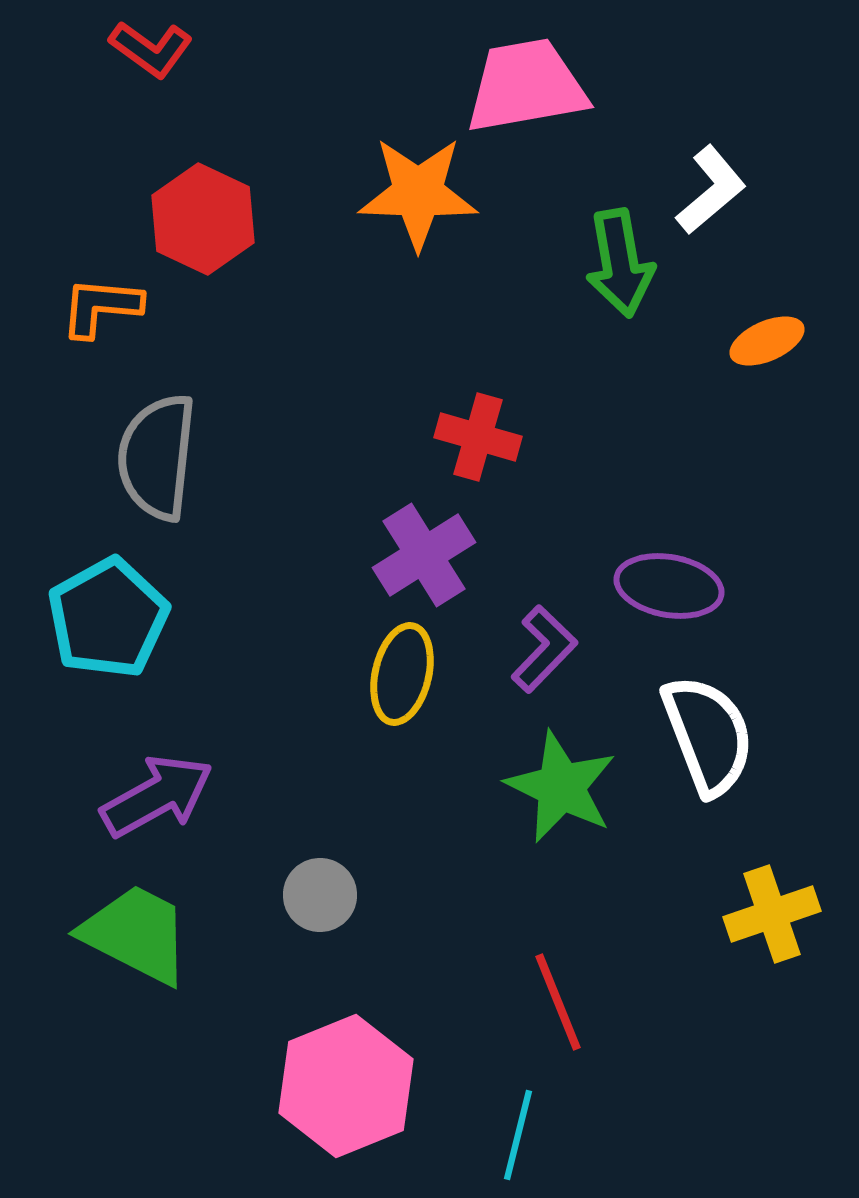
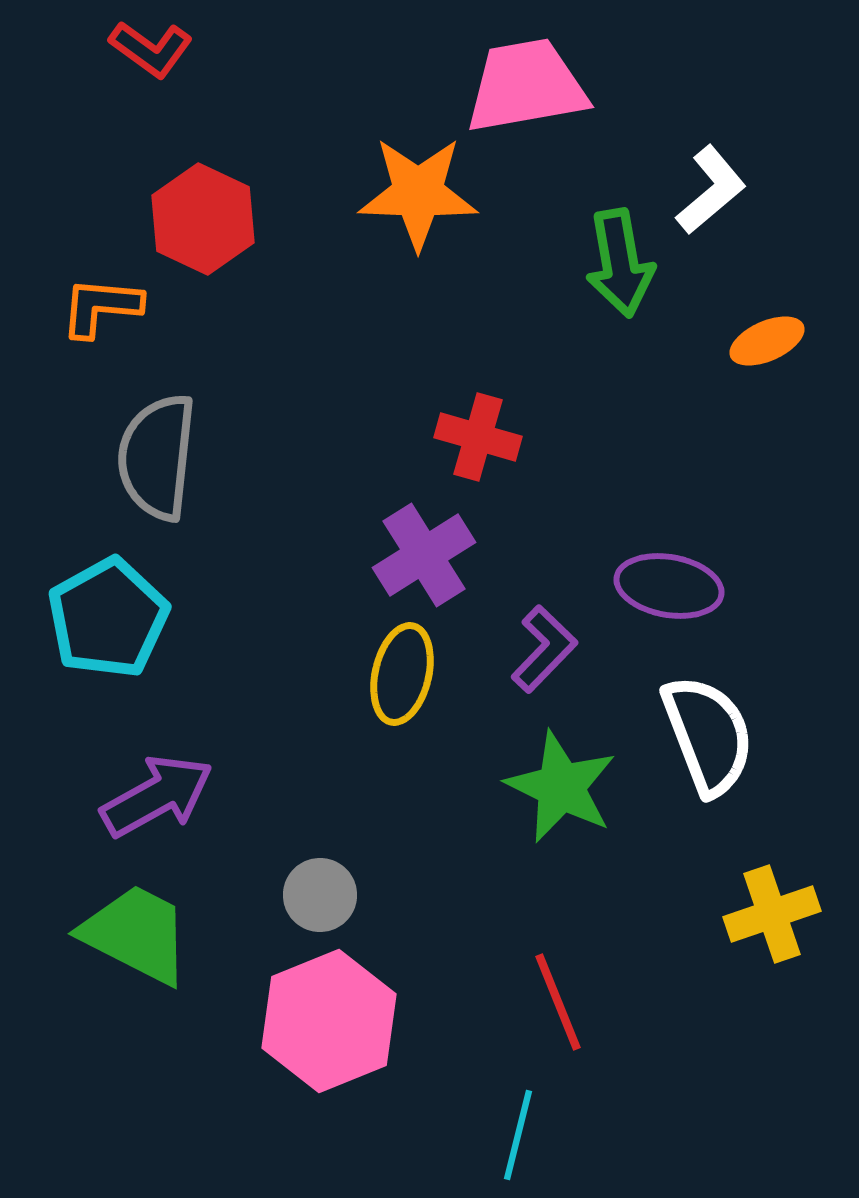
pink hexagon: moved 17 px left, 65 px up
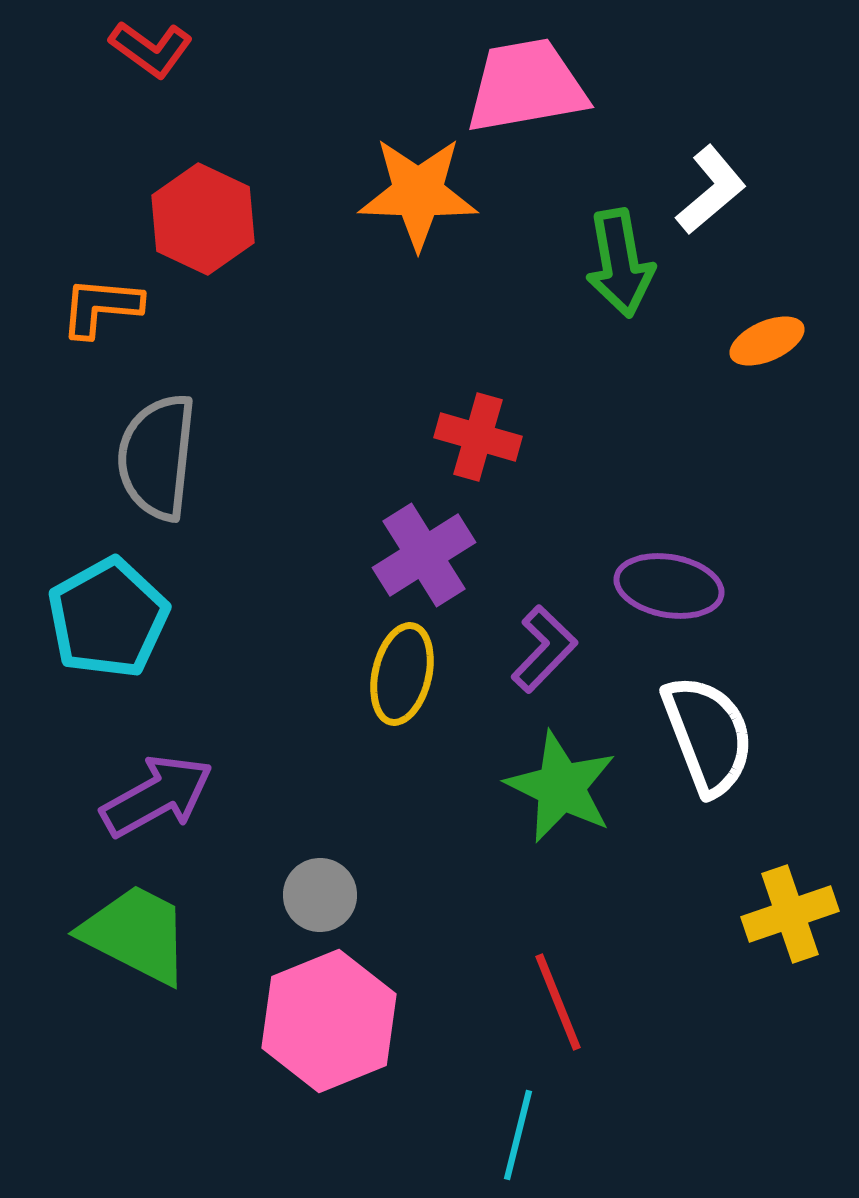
yellow cross: moved 18 px right
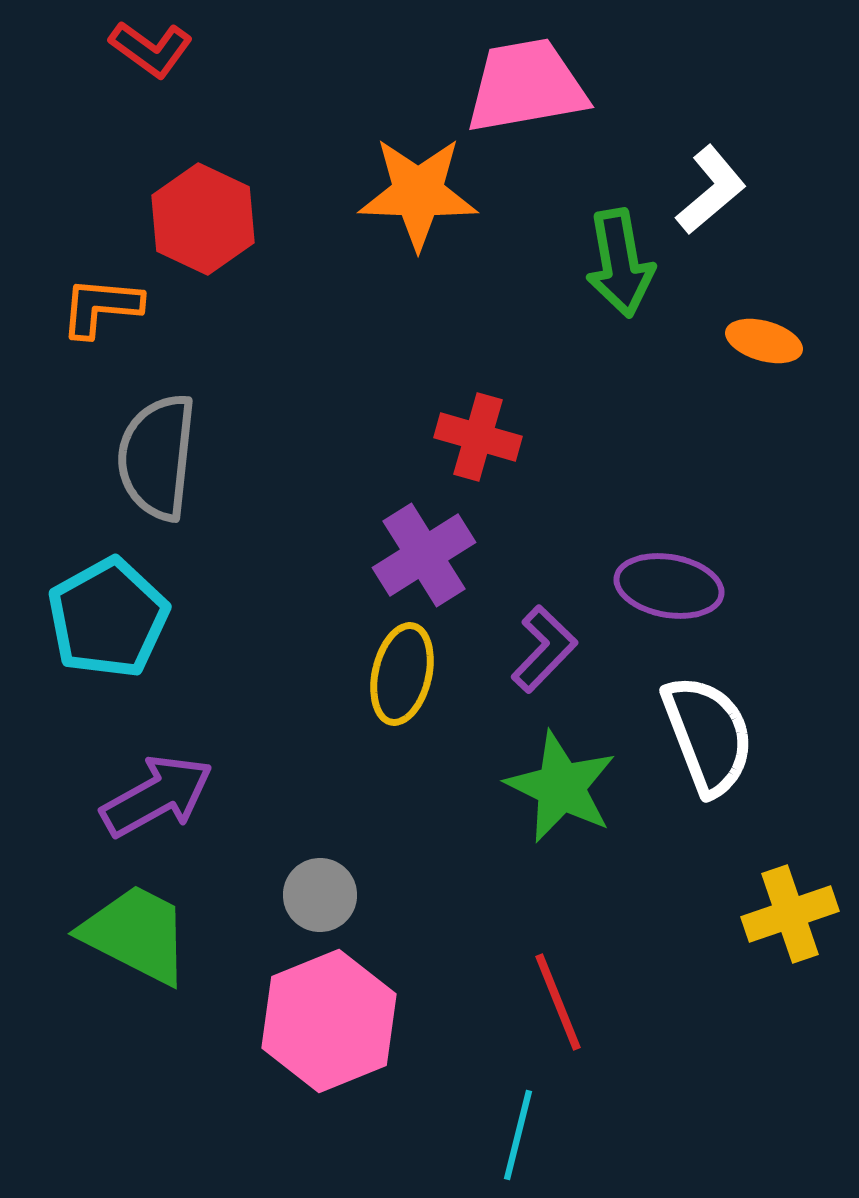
orange ellipse: moved 3 px left; rotated 40 degrees clockwise
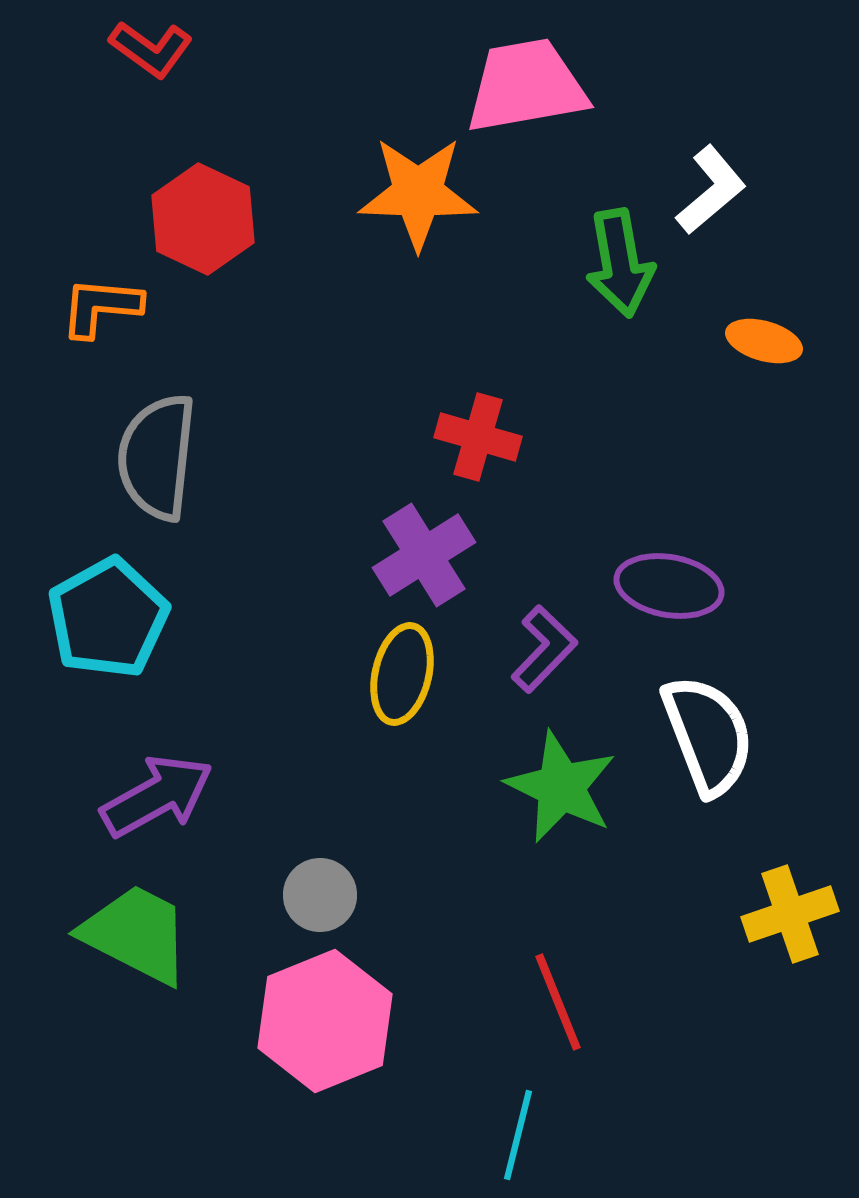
pink hexagon: moved 4 px left
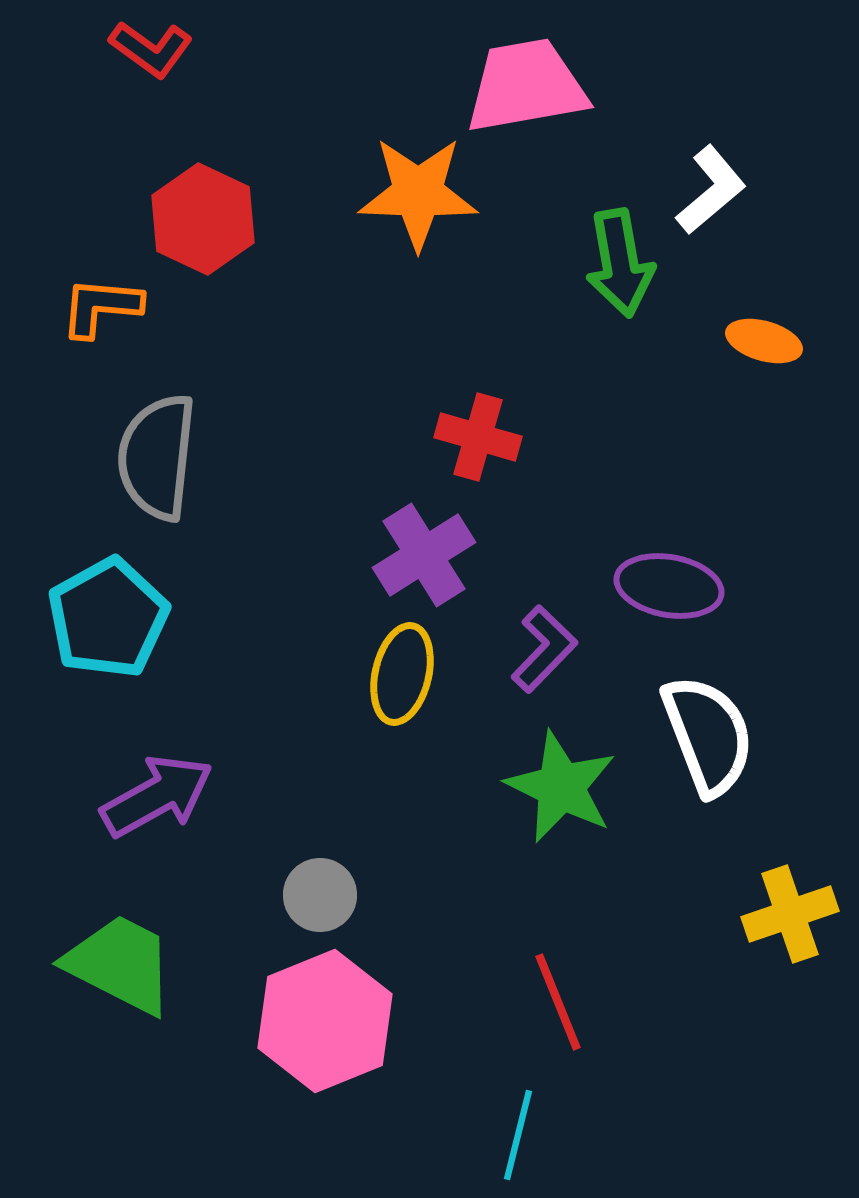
green trapezoid: moved 16 px left, 30 px down
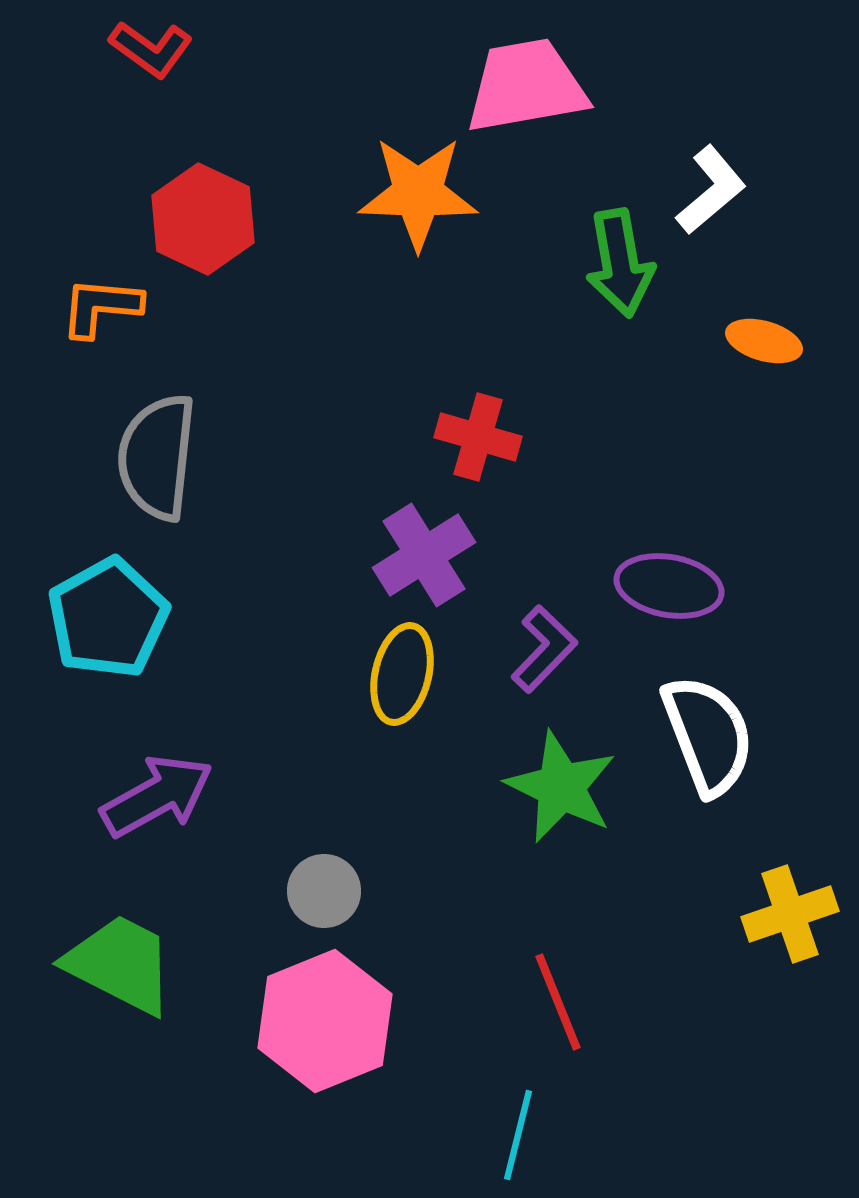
gray circle: moved 4 px right, 4 px up
